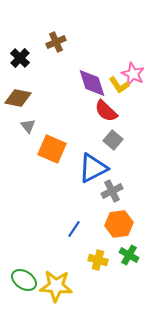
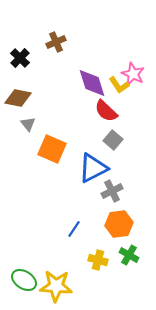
gray triangle: moved 2 px up
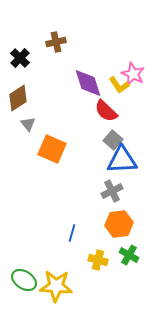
brown cross: rotated 12 degrees clockwise
purple diamond: moved 4 px left
brown diamond: rotated 44 degrees counterclockwise
blue triangle: moved 29 px right, 8 px up; rotated 24 degrees clockwise
blue line: moved 2 px left, 4 px down; rotated 18 degrees counterclockwise
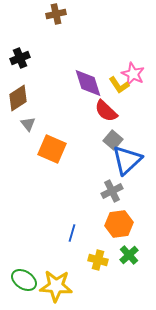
brown cross: moved 28 px up
black cross: rotated 24 degrees clockwise
blue triangle: moved 5 px right; rotated 40 degrees counterclockwise
green cross: rotated 18 degrees clockwise
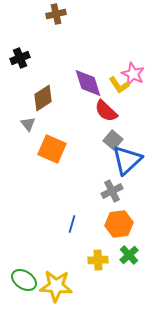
brown diamond: moved 25 px right
blue line: moved 9 px up
yellow cross: rotated 18 degrees counterclockwise
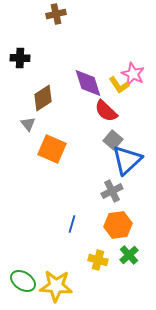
black cross: rotated 24 degrees clockwise
orange hexagon: moved 1 px left, 1 px down
yellow cross: rotated 18 degrees clockwise
green ellipse: moved 1 px left, 1 px down
